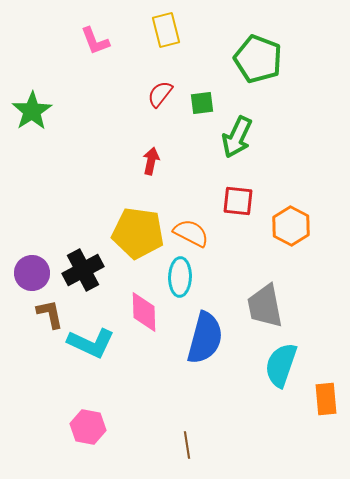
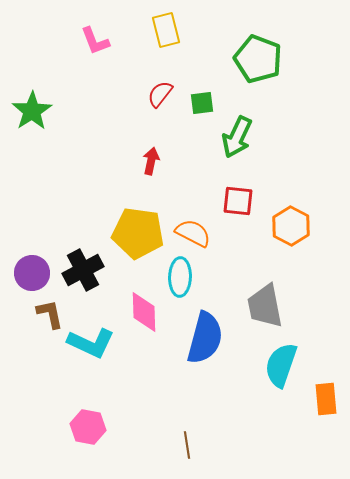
orange semicircle: moved 2 px right
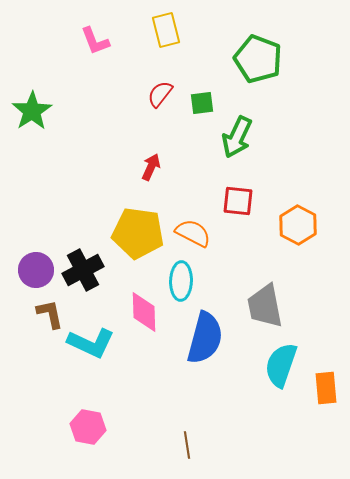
red arrow: moved 6 px down; rotated 12 degrees clockwise
orange hexagon: moved 7 px right, 1 px up
purple circle: moved 4 px right, 3 px up
cyan ellipse: moved 1 px right, 4 px down
orange rectangle: moved 11 px up
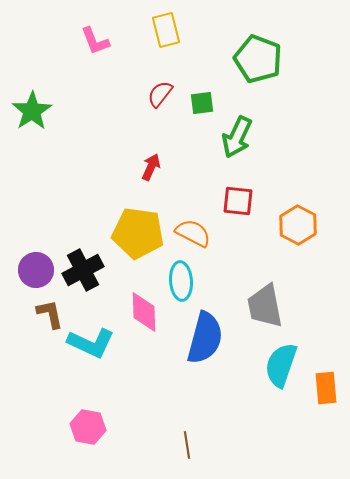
cyan ellipse: rotated 6 degrees counterclockwise
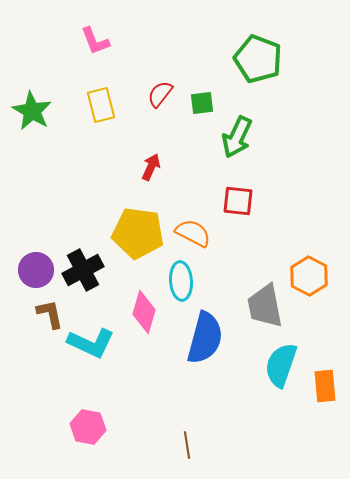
yellow rectangle: moved 65 px left, 75 px down
green star: rotated 9 degrees counterclockwise
orange hexagon: moved 11 px right, 51 px down
pink diamond: rotated 18 degrees clockwise
orange rectangle: moved 1 px left, 2 px up
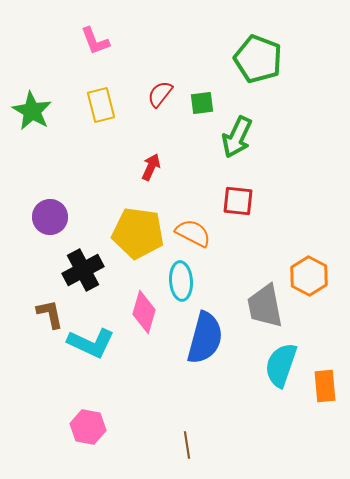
purple circle: moved 14 px right, 53 px up
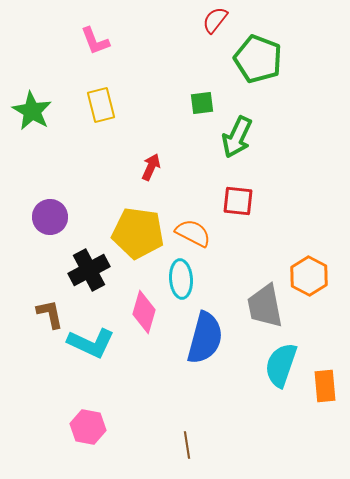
red semicircle: moved 55 px right, 74 px up
black cross: moved 6 px right
cyan ellipse: moved 2 px up
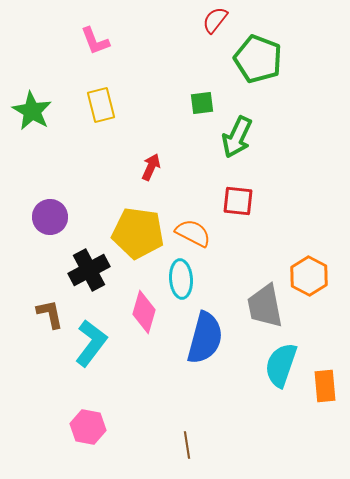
cyan L-shape: rotated 78 degrees counterclockwise
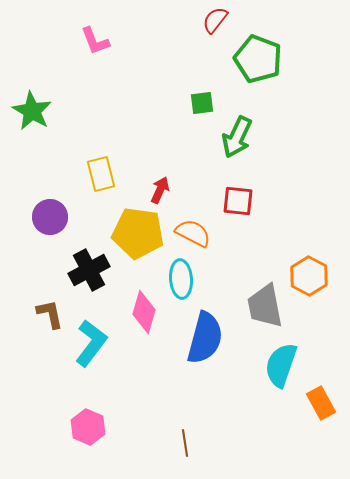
yellow rectangle: moved 69 px down
red arrow: moved 9 px right, 23 px down
orange rectangle: moved 4 px left, 17 px down; rotated 24 degrees counterclockwise
pink hexagon: rotated 12 degrees clockwise
brown line: moved 2 px left, 2 px up
